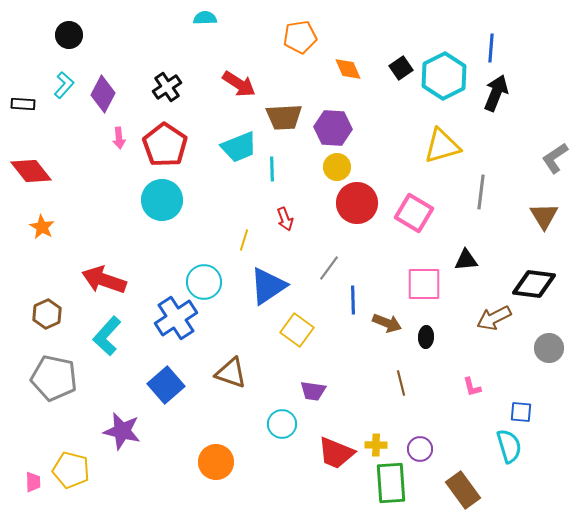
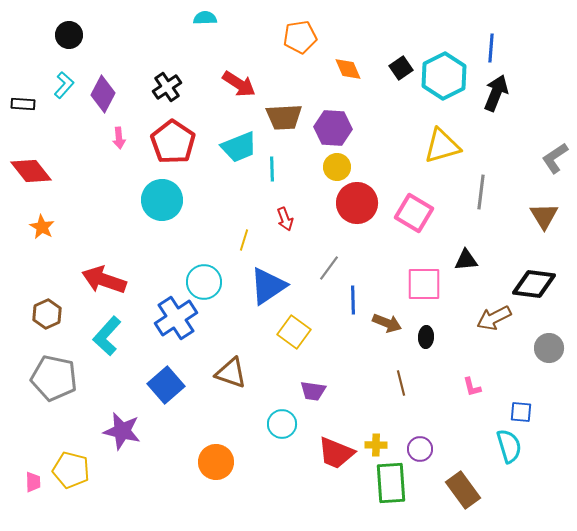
red pentagon at (165, 145): moved 8 px right, 3 px up
yellow square at (297, 330): moved 3 px left, 2 px down
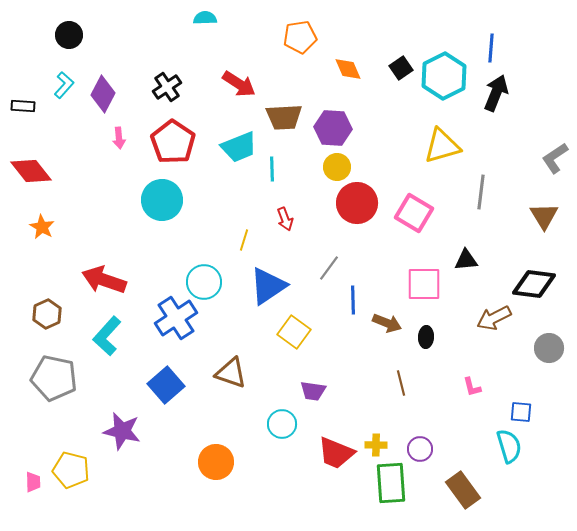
black rectangle at (23, 104): moved 2 px down
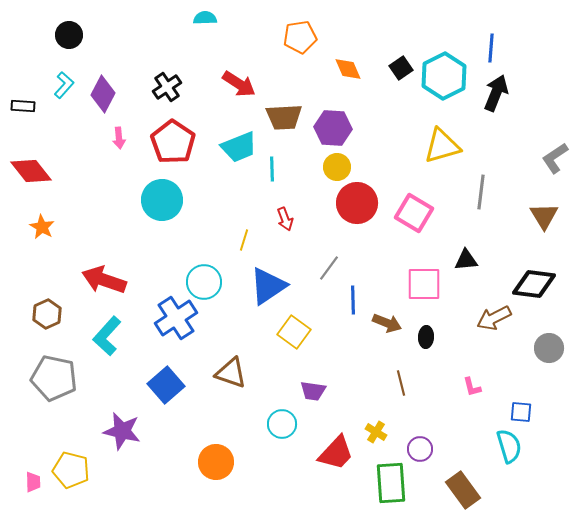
yellow cross at (376, 445): moved 13 px up; rotated 30 degrees clockwise
red trapezoid at (336, 453): rotated 69 degrees counterclockwise
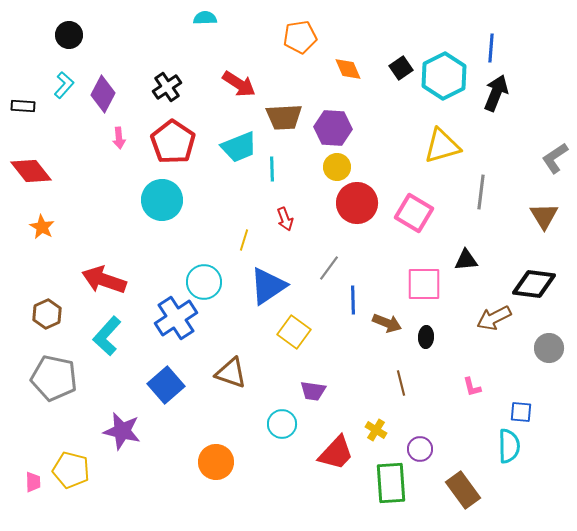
yellow cross at (376, 432): moved 2 px up
cyan semicircle at (509, 446): rotated 16 degrees clockwise
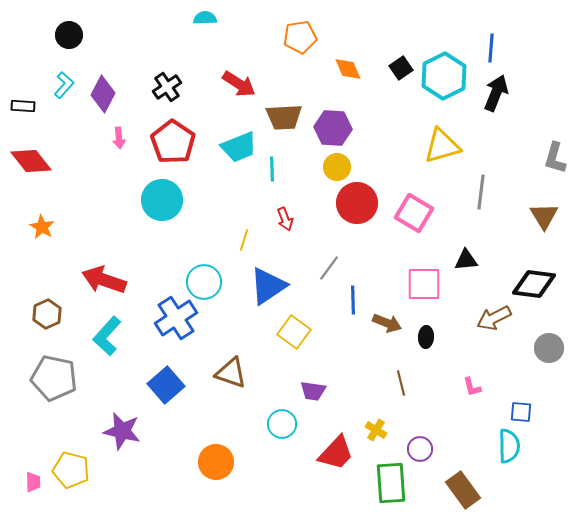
gray L-shape at (555, 158): rotated 40 degrees counterclockwise
red diamond at (31, 171): moved 10 px up
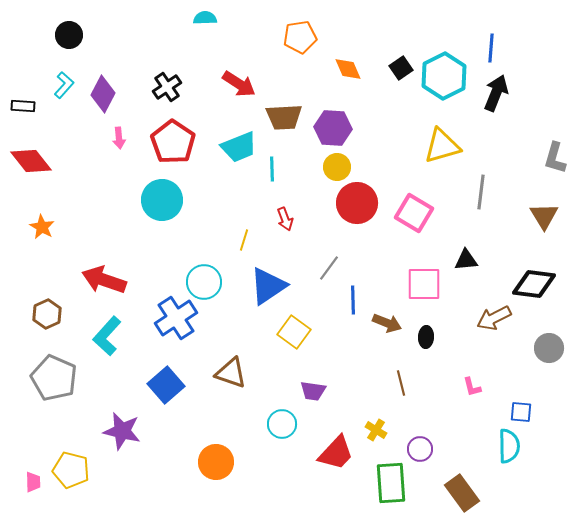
gray pentagon at (54, 378): rotated 12 degrees clockwise
brown rectangle at (463, 490): moved 1 px left, 3 px down
